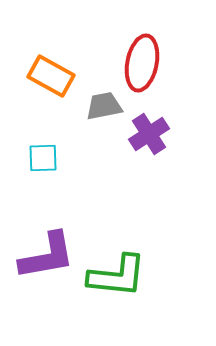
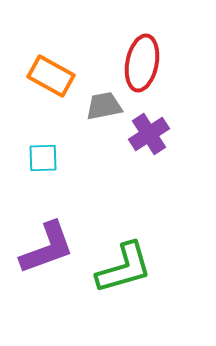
purple L-shape: moved 8 px up; rotated 10 degrees counterclockwise
green L-shape: moved 7 px right, 8 px up; rotated 22 degrees counterclockwise
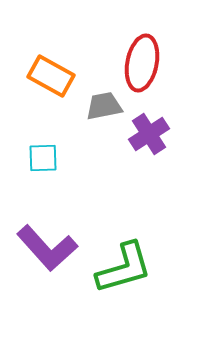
purple L-shape: rotated 68 degrees clockwise
